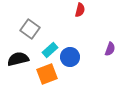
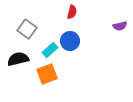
red semicircle: moved 8 px left, 2 px down
gray square: moved 3 px left
purple semicircle: moved 10 px right, 23 px up; rotated 56 degrees clockwise
blue circle: moved 16 px up
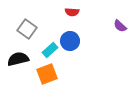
red semicircle: rotated 80 degrees clockwise
purple semicircle: rotated 56 degrees clockwise
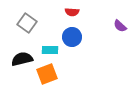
gray square: moved 6 px up
blue circle: moved 2 px right, 4 px up
cyan rectangle: rotated 42 degrees clockwise
black semicircle: moved 4 px right
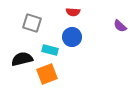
red semicircle: moved 1 px right
gray square: moved 5 px right; rotated 18 degrees counterclockwise
cyan rectangle: rotated 14 degrees clockwise
